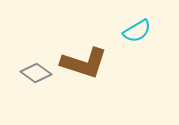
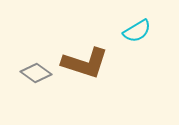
brown L-shape: moved 1 px right
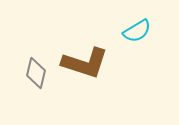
gray diamond: rotated 68 degrees clockwise
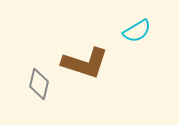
gray diamond: moved 3 px right, 11 px down
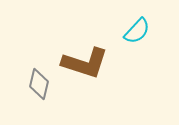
cyan semicircle: rotated 16 degrees counterclockwise
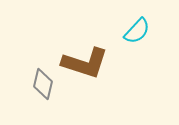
gray diamond: moved 4 px right
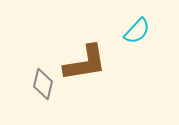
brown L-shape: rotated 27 degrees counterclockwise
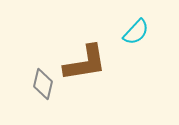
cyan semicircle: moved 1 px left, 1 px down
